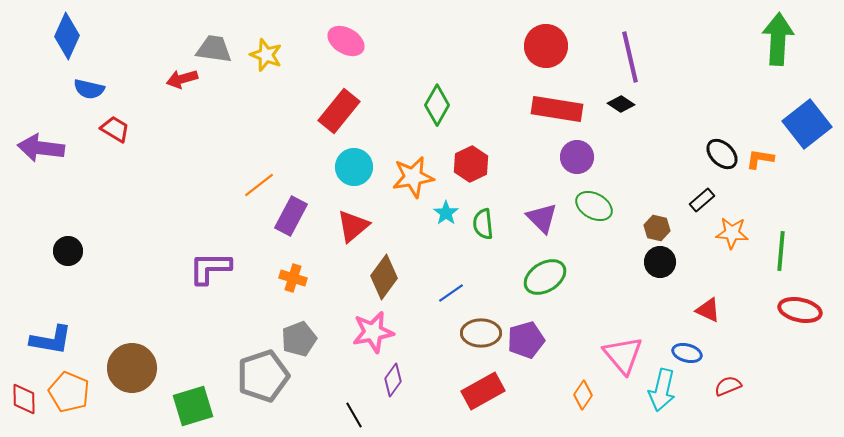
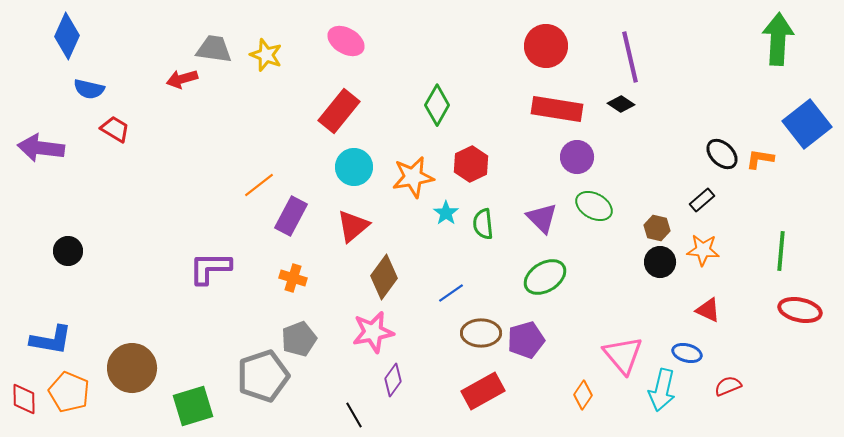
orange star at (732, 233): moved 29 px left, 17 px down
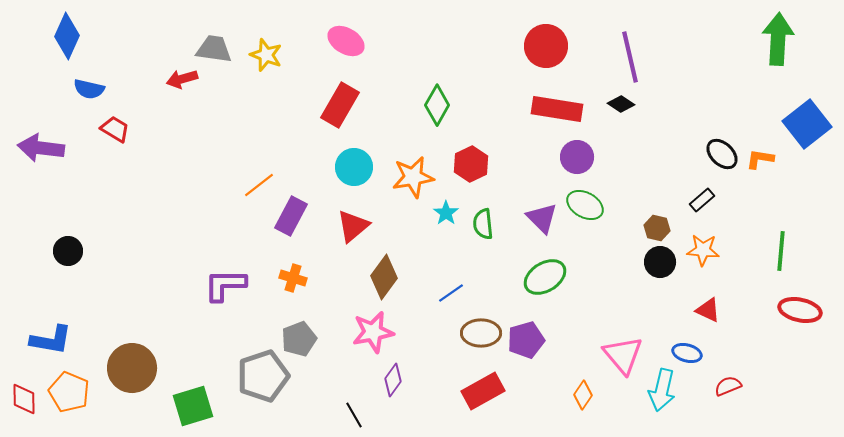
red rectangle at (339, 111): moved 1 px right, 6 px up; rotated 9 degrees counterclockwise
green ellipse at (594, 206): moved 9 px left, 1 px up
purple L-shape at (210, 268): moved 15 px right, 17 px down
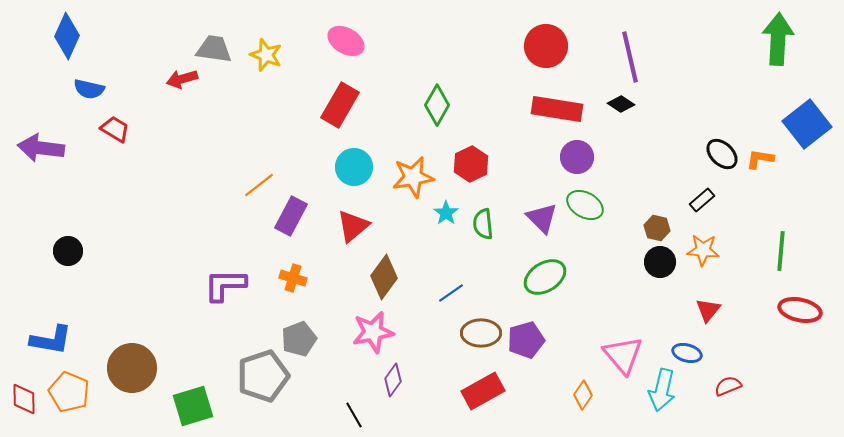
red triangle at (708, 310): rotated 44 degrees clockwise
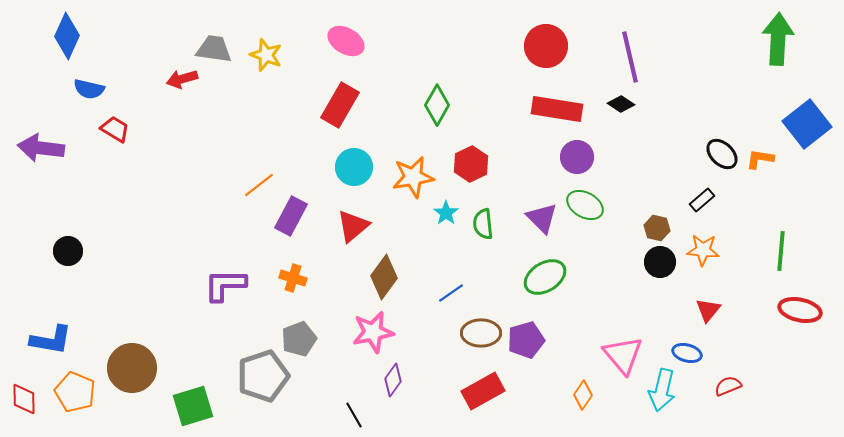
orange pentagon at (69, 392): moved 6 px right
